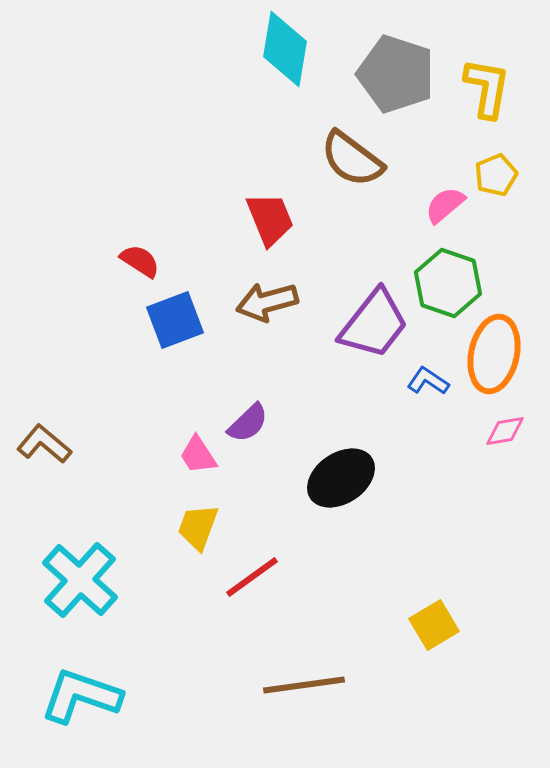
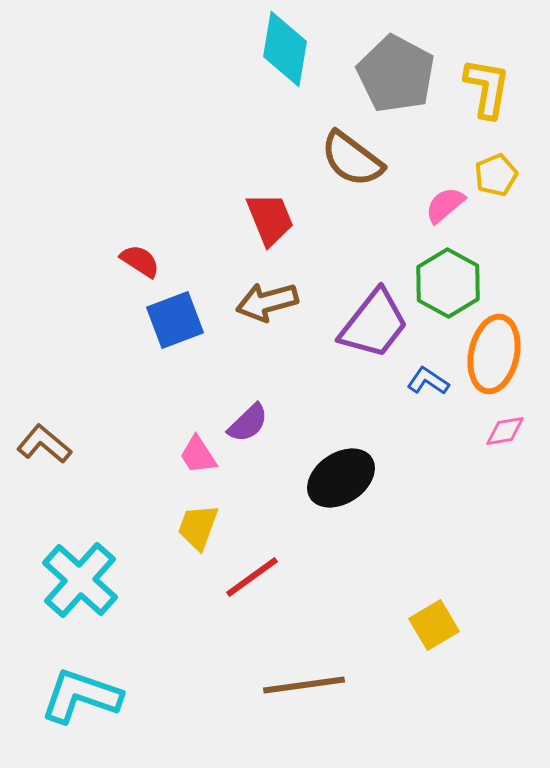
gray pentagon: rotated 10 degrees clockwise
green hexagon: rotated 10 degrees clockwise
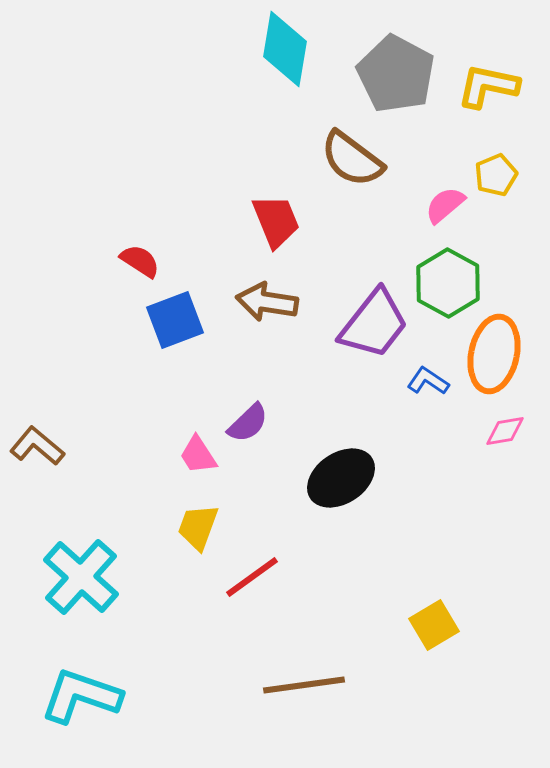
yellow L-shape: moved 1 px right, 2 px up; rotated 88 degrees counterclockwise
red trapezoid: moved 6 px right, 2 px down
brown arrow: rotated 24 degrees clockwise
brown L-shape: moved 7 px left, 2 px down
cyan cross: moved 1 px right, 3 px up
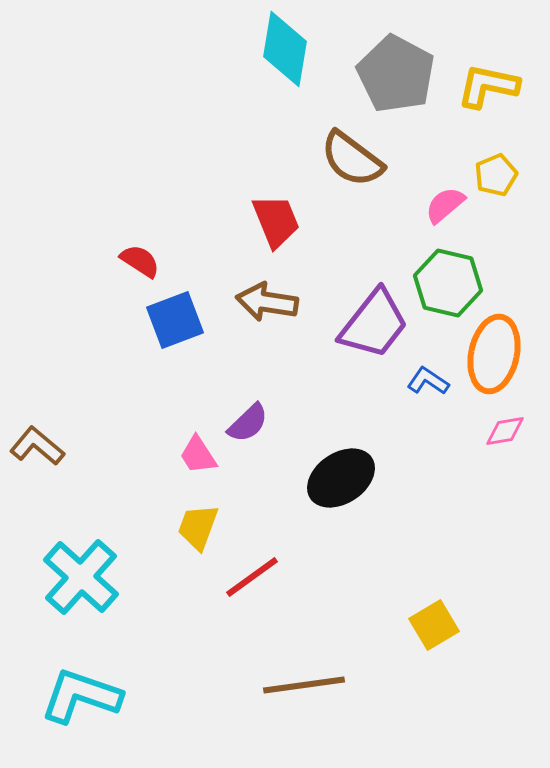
green hexagon: rotated 16 degrees counterclockwise
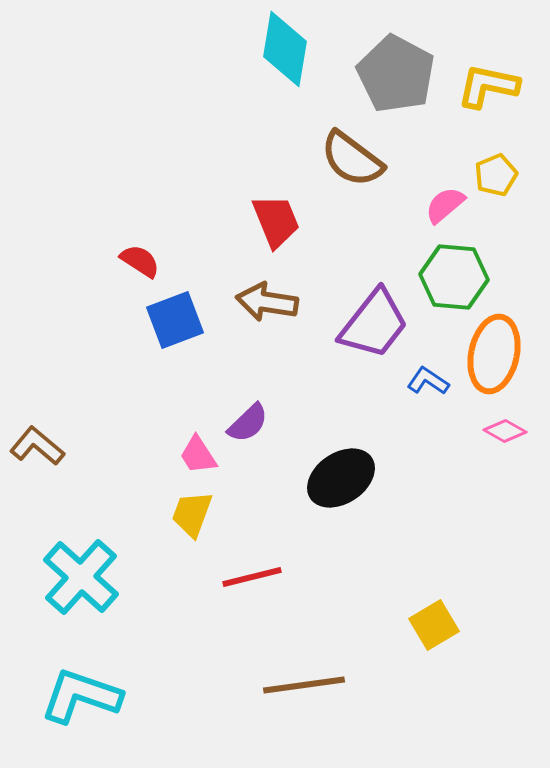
green hexagon: moved 6 px right, 6 px up; rotated 8 degrees counterclockwise
pink diamond: rotated 39 degrees clockwise
yellow trapezoid: moved 6 px left, 13 px up
red line: rotated 22 degrees clockwise
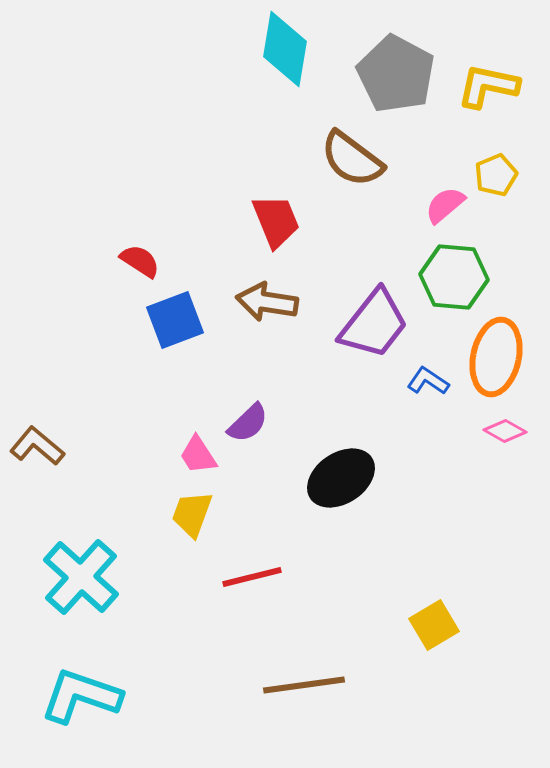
orange ellipse: moved 2 px right, 3 px down
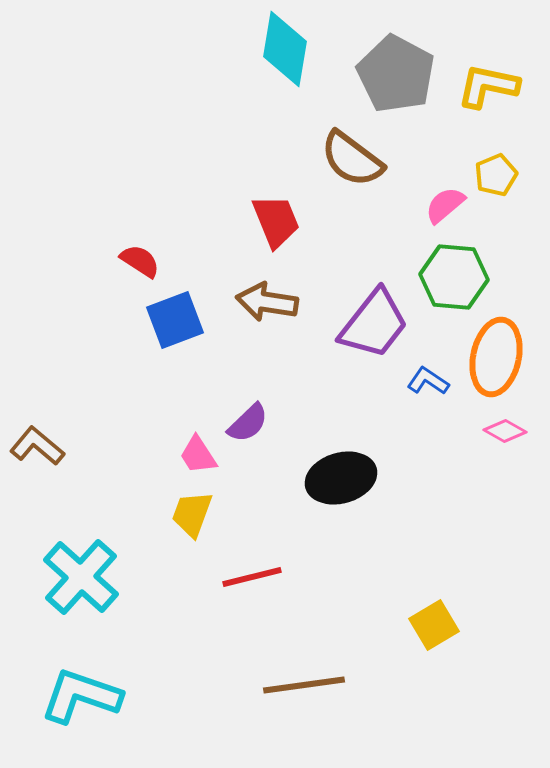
black ellipse: rotated 18 degrees clockwise
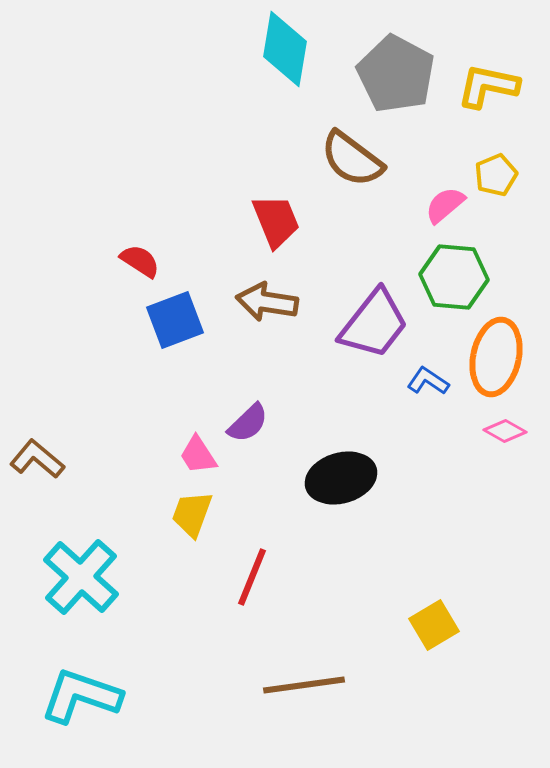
brown L-shape: moved 13 px down
red line: rotated 54 degrees counterclockwise
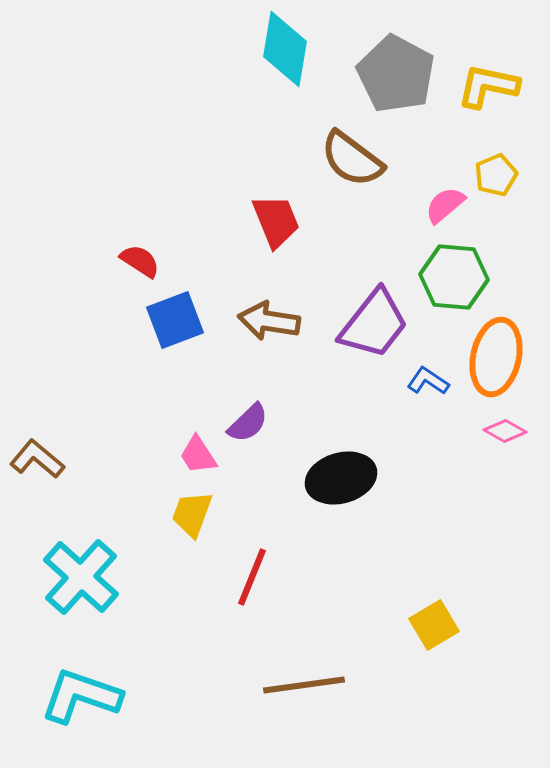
brown arrow: moved 2 px right, 19 px down
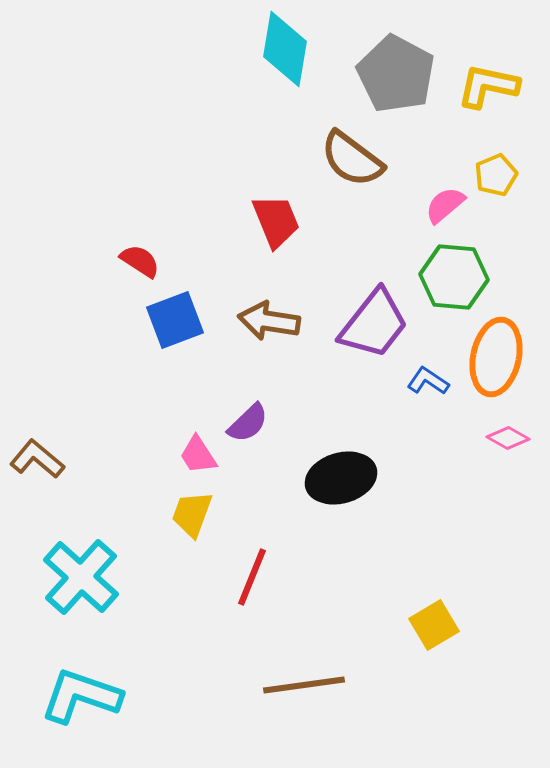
pink diamond: moved 3 px right, 7 px down
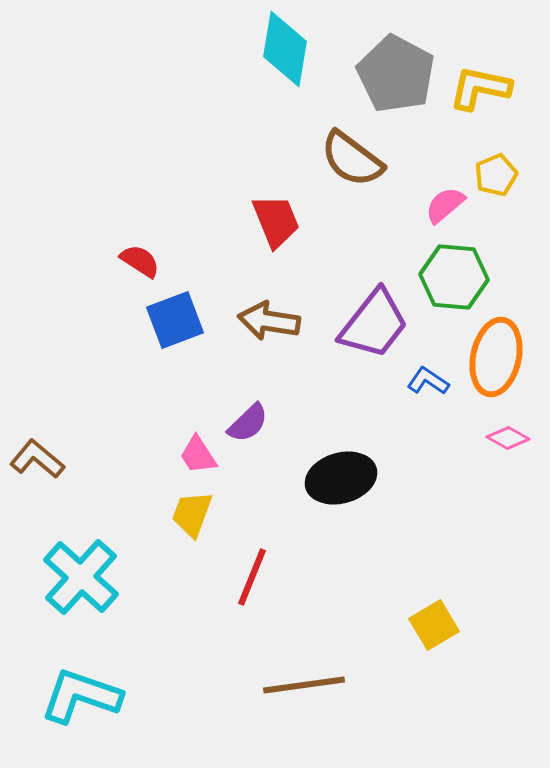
yellow L-shape: moved 8 px left, 2 px down
